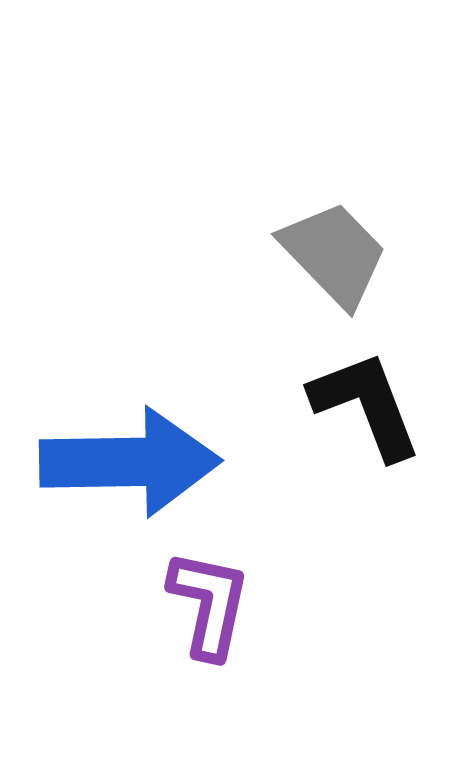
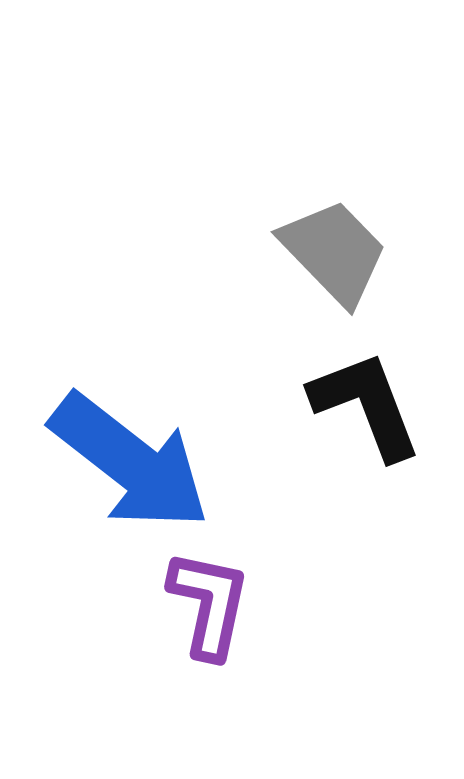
gray trapezoid: moved 2 px up
blue arrow: rotated 39 degrees clockwise
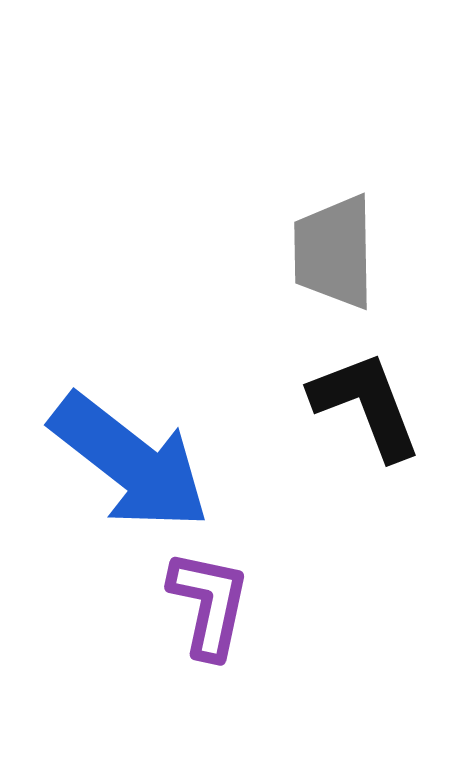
gray trapezoid: rotated 137 degrees counterclockwise
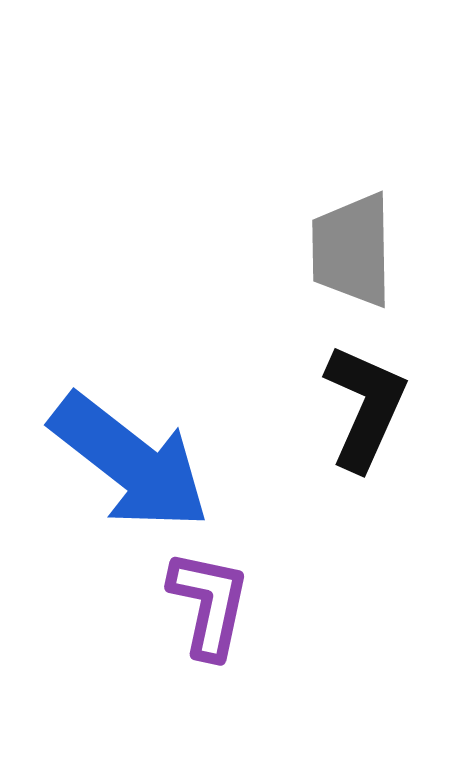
gray trapezoid: moved 18 px right, 2 px up
black L-shape: moved 1 px left, 2 px down; rotated 45 degrees clockwise
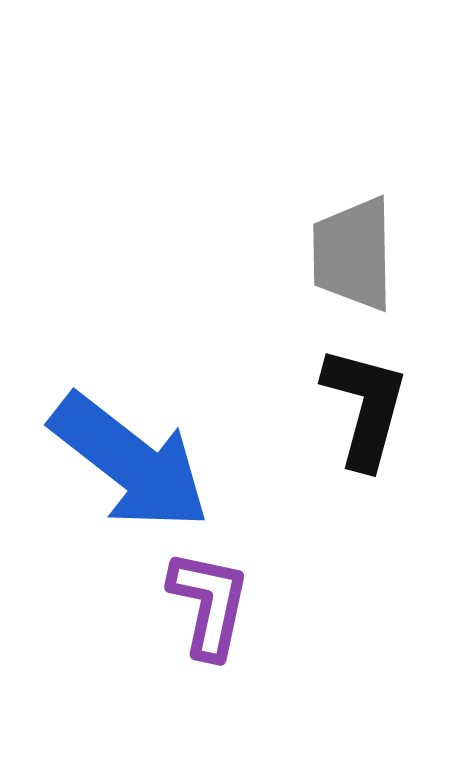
gray trapezoid: moved 1 px right, 4 px down
black L-shape: rotated 9 degrees counterclockwise
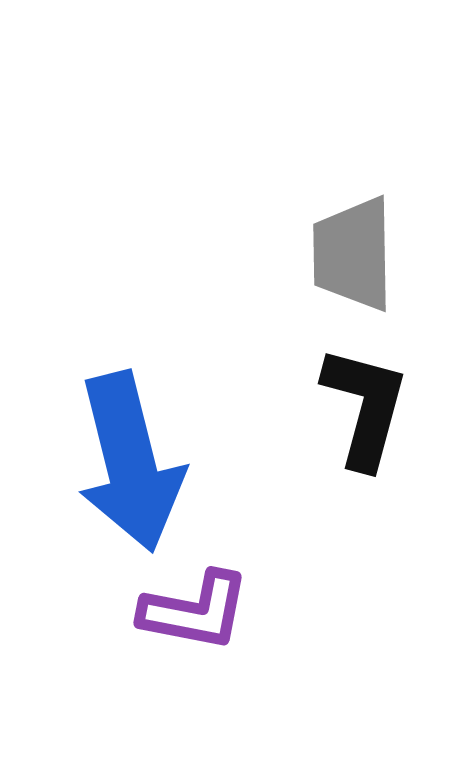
blue arrow: rotated 38 degrees clockwise
purple L-shape: moved 14 px left, 7 px down; rotated 89 degrees clockwise
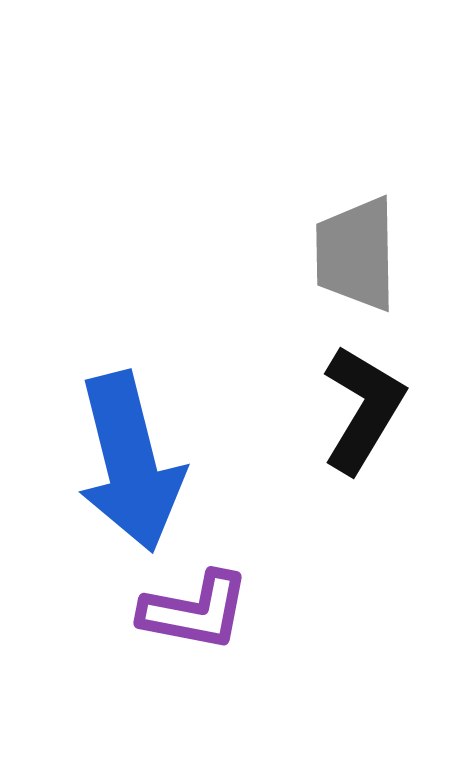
gray trapezoid: moved 3 px right
black L-shape: moved 2 px left, 2 px down; rotated 16 degrees clockwise
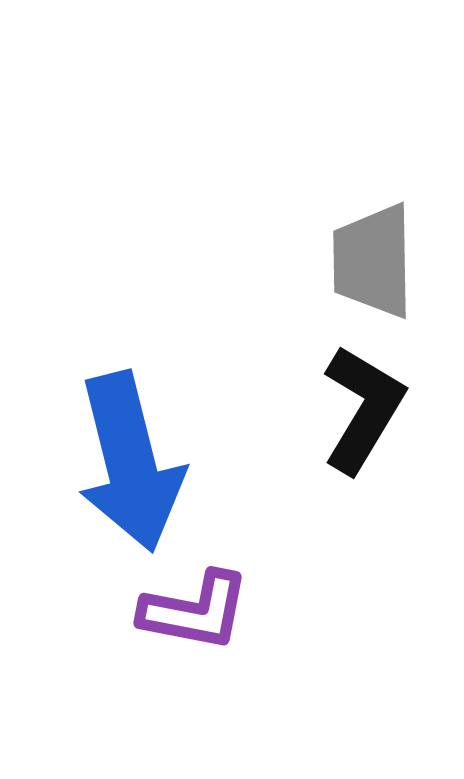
gray trapezoid: moved 17 px right, 7 px down
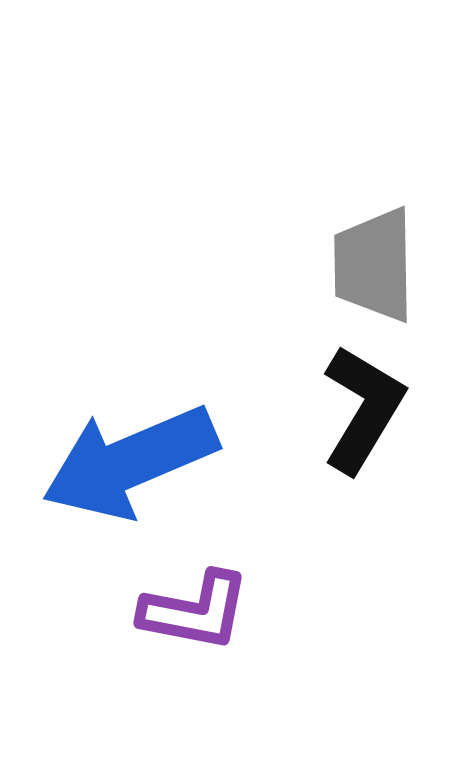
gray trapezoid: moved 1 px right, 4 px down
blue arrow: rotated 81 degrees clockwise
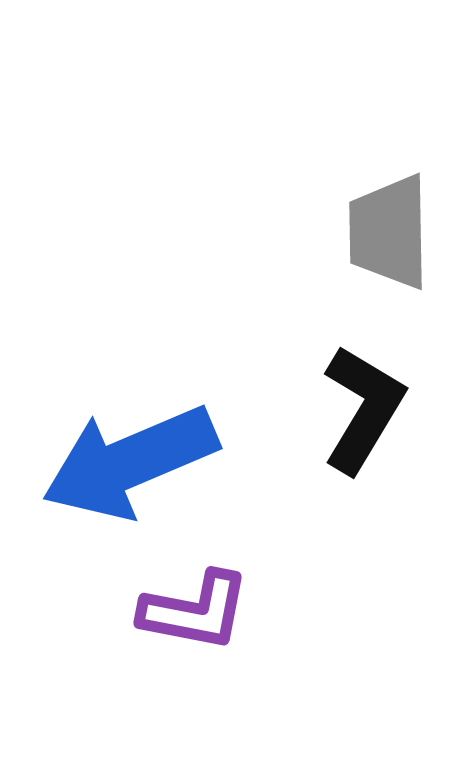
gray trapezoid: moved 15 px right, 33 px up
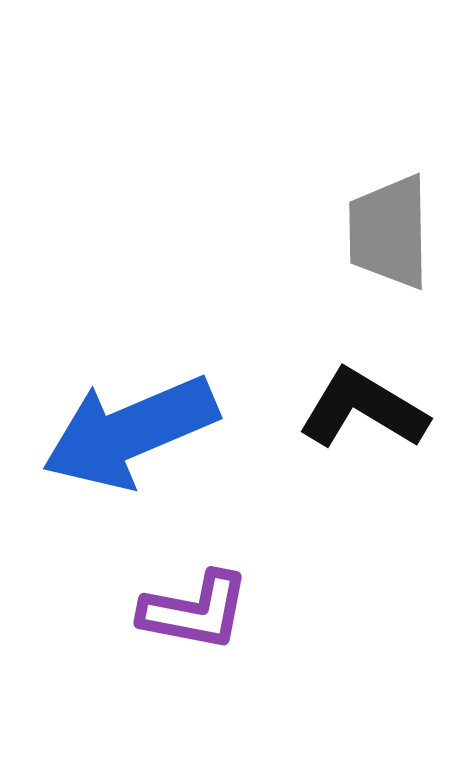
black L-shape: rotated 90 degrees counterclockwise
blue arrow: moved 30 px up
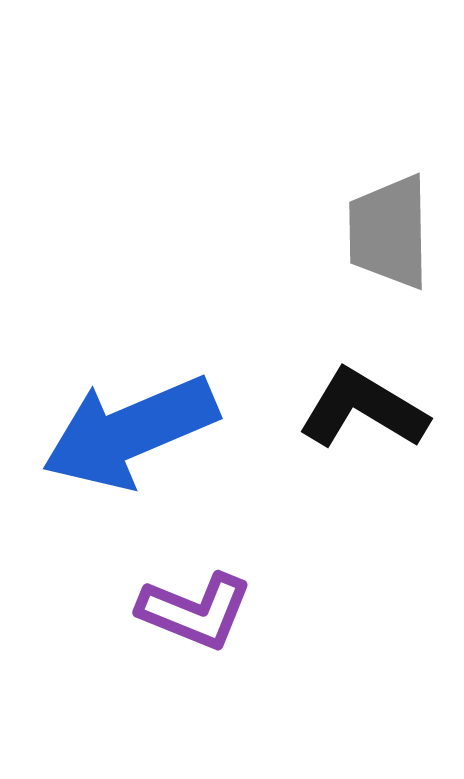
purple L-shape: rotated 11 degrees clockwise
